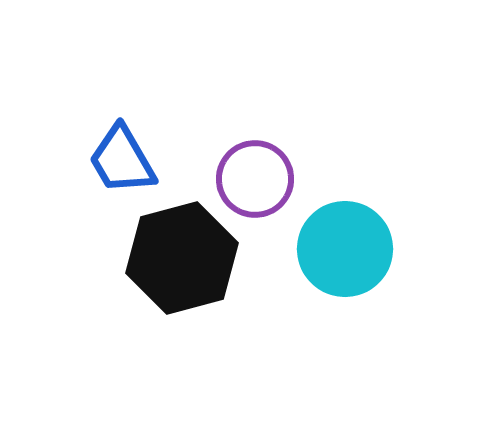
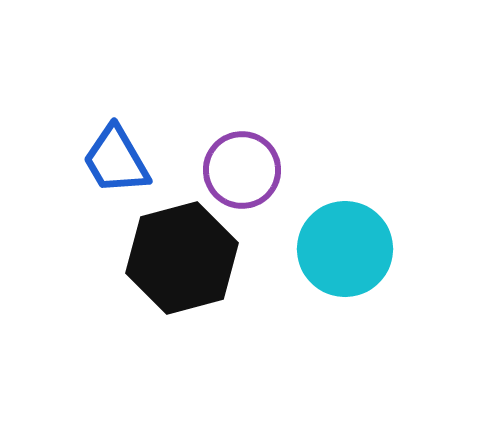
blue trapezoid: moved 6 px left
purple circle: moved 13 px left, 9 px up
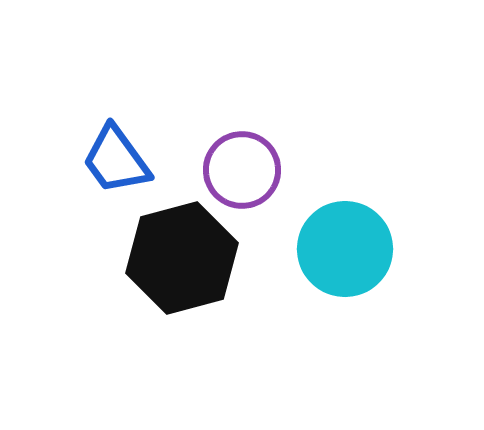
blue trapezoid: rotated 6 degrees counterclockwise
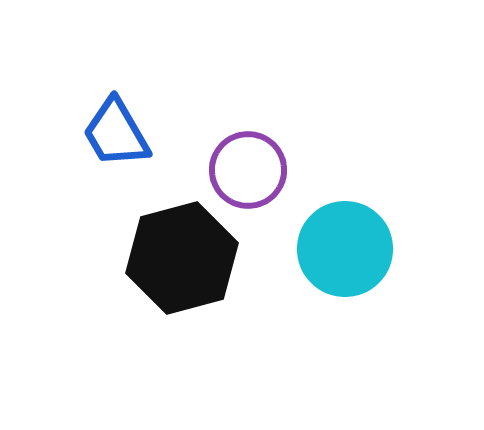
blue trapezoid: moved 27 px up; rotated 6 degrees clockwise
purple circle: moved 6 px right
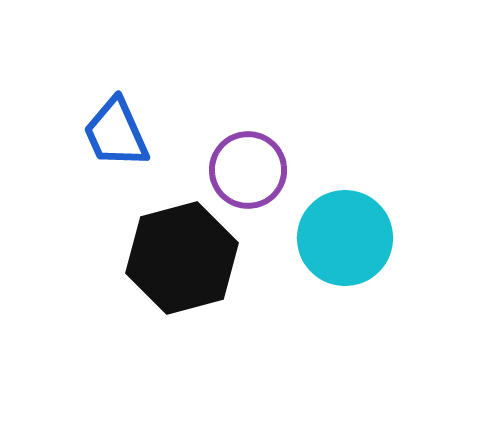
blue trapezoid: rotated 6 degrees clockwise
cyan circle: moved 11 px up
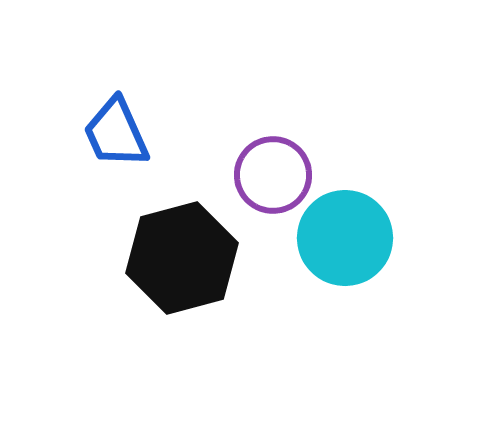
purple circle: moved 25 px right, 5 px down
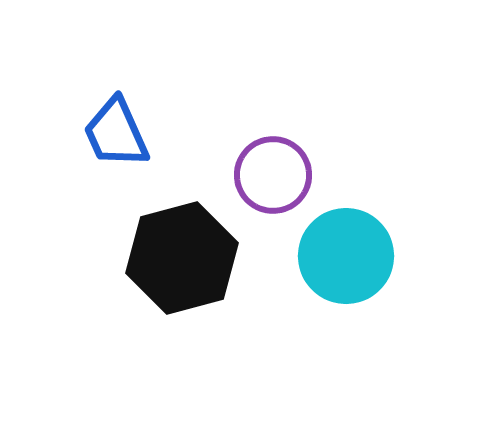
cyan circle: moved 1 px right, 18 px down
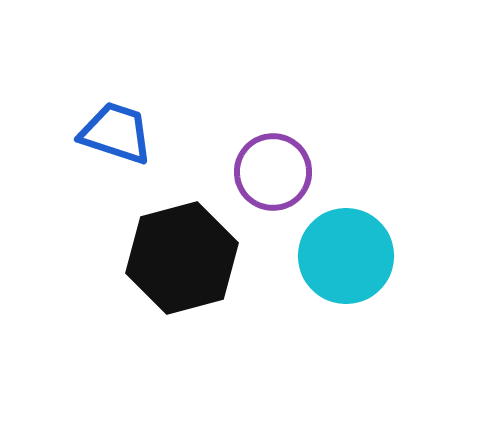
blue trapezoid: rotated 132 degrees clockwise
purple circle: moved 3 px up
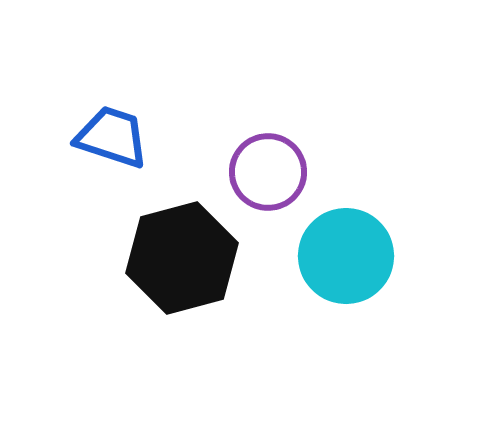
blue trapezoid: moved 4 px left, 4 px down
purple circle: moved 5 px left
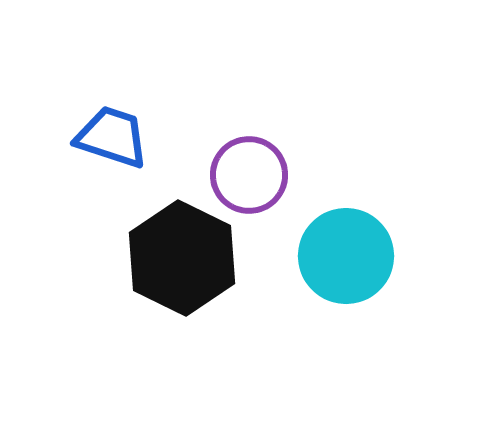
purple circle: moved 19 px left, 3 px down
black hexagon: rotated 19 degrees counterclockwise
